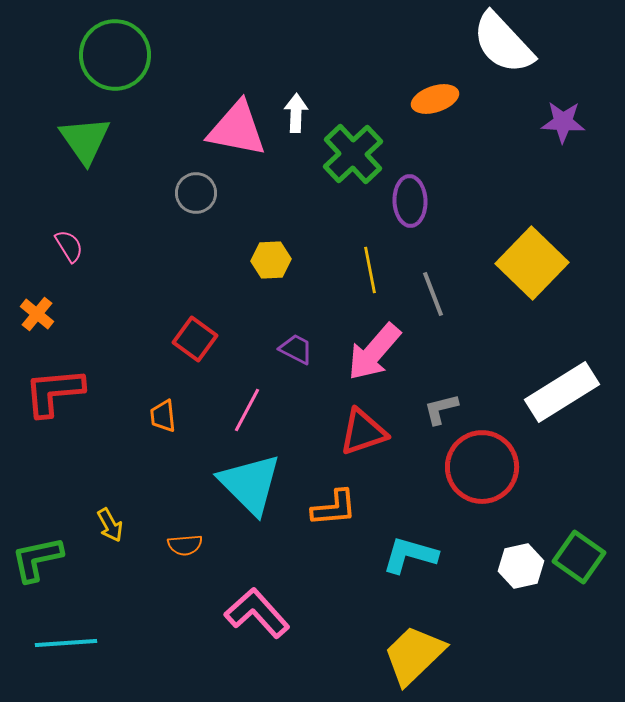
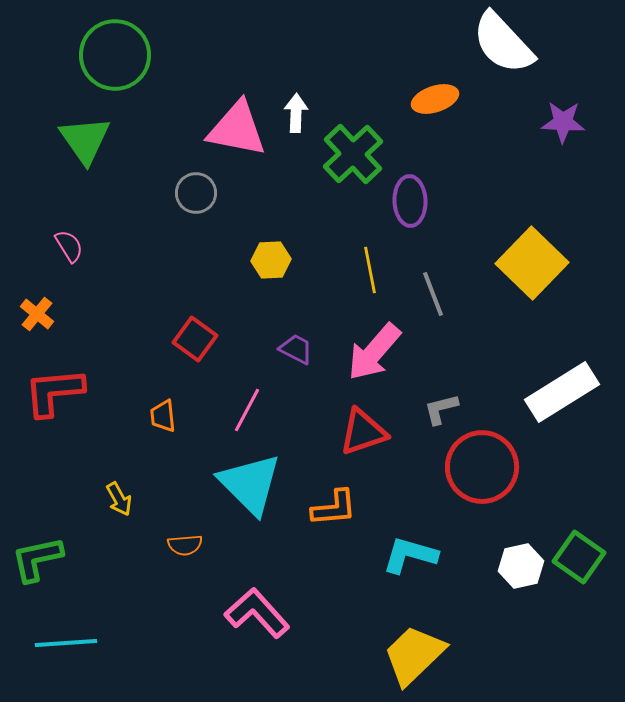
yellow arrow: moved 9 px right, 26 px up
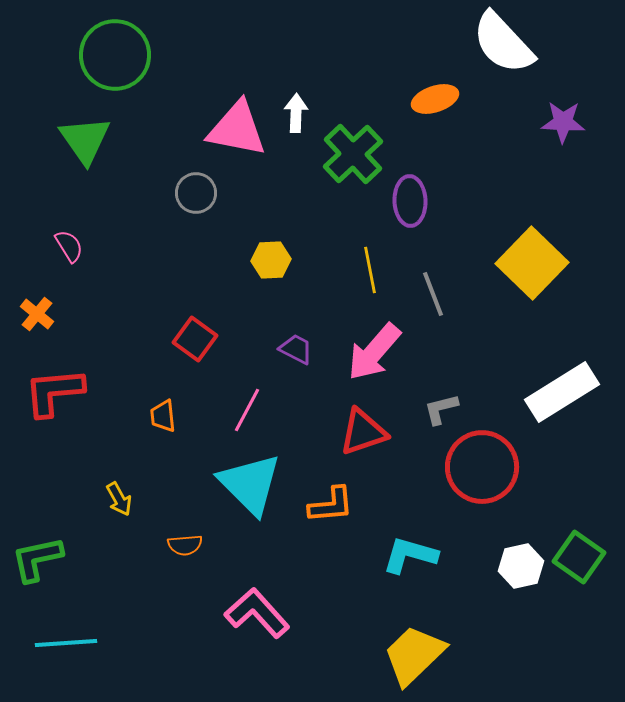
orange L-shape: moved 3 px left, 3 px up
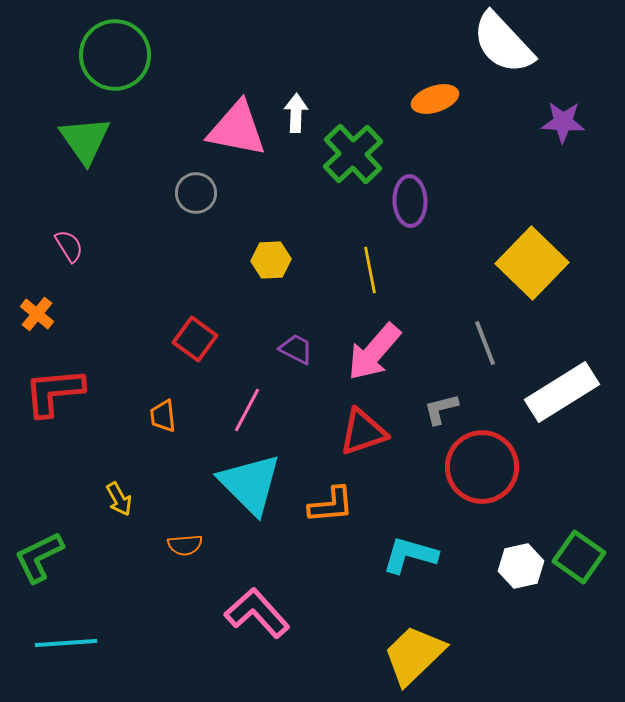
gray line: moved 52 px right, 49 px down
green L-shape: moved 2 px right, 2 px up; rotated 14 degrees counterclockwise
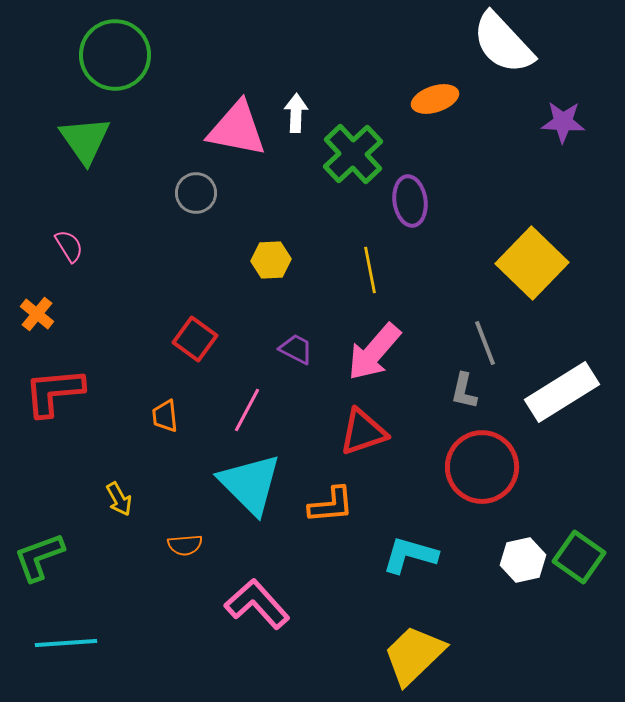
purple ellipse: rotated 6 degrees counterclockwise
gray L-shape: moved 23 px right, 18 px up; rotated 63 degrees counterclockwise
orange trapezoid: moved 2 px right
green L-shape: rotated 6 degrees clockwise
white hexagon: moved 2 px right, 6 px up
pink L-shape: moved 9 px up
